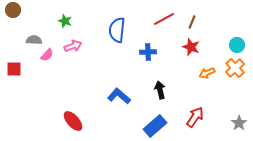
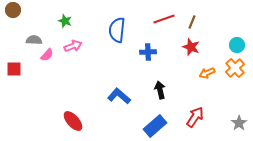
red line: rotated 10 degrees clockwise
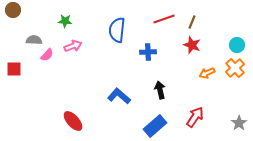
green star: rotated 16 degrees counterclockwise
red star: moved 1 px right, 2 px up
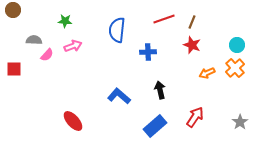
gray star: moved 1 px right, 1 px up
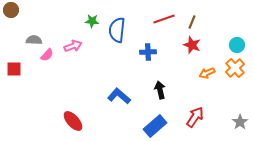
brown circle: moved 2 px left
green star: moved 27 px right
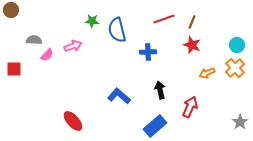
blue semicircle: rotated 20 degrees counterclockwise
red arrow: moved 5 px left, 10 px up; rotated 10 degrees counterclockwise
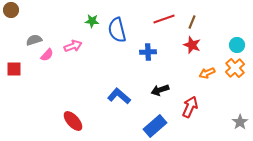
gray semicircle: rotated 21 degrees counterclockwise
black arrow: rotated 96 degrees counterclockwise
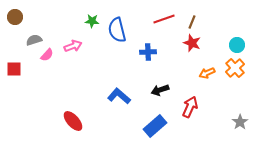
brown circle: moved 4 px right, 7 px down
red star: moved 2 px up
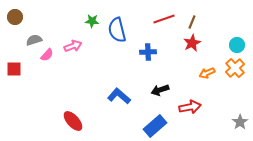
red star: rotated 24 degrees clockwise
red arrow: rotated 55 degrees clockwise
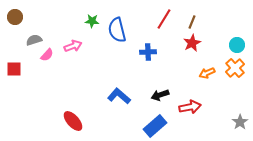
red line: rotated 40 degrees counterclockwise
black arrow: moved 5 px down
